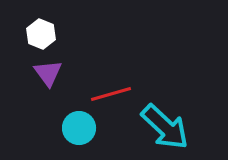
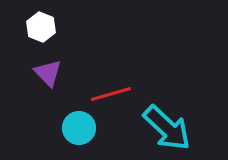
white hexagon: moved 7 px up
purple triangle: rotated 8 degrees counterclockwise
cyan arrow: moved 2 px right, 1 px down
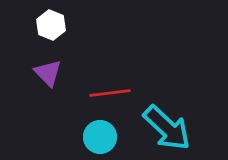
white hexagon: moved 10 px right, 2 px up
red line: moved 1 px left, 1 px up; rotated 9 degrees clockwise
cyan circle: moved 21 px right, 9 px down
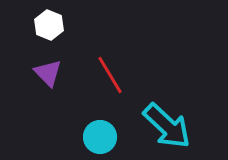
white hexagon: moved 2 px left
red line: moved 18 px up; rotated 66 degrees clockwise
cyan arrow: moved 2 px up
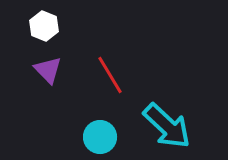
white hexagon: moved 5 px left, 1 px down
purple triangle: moved 3 px up
